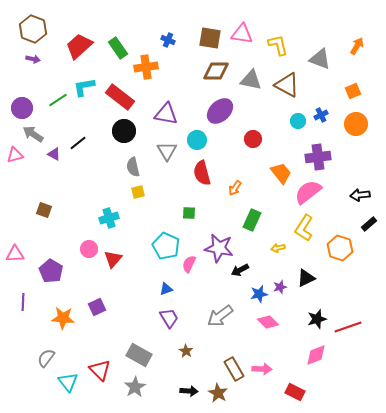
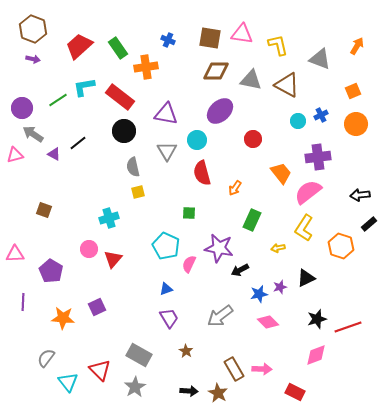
orange hexagon at (340, 248): moved 1 px right, 2 px up
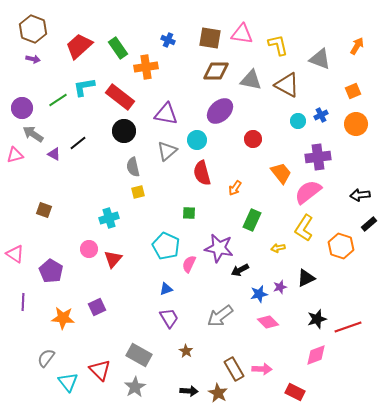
gray triangle at (167, 151): rotated 20 degrees clockwise
pink triangle at (15, 254): rotated 36 degrees clockwise
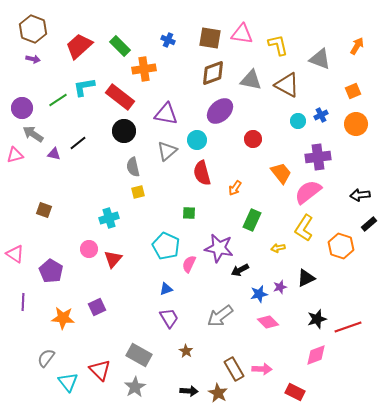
green rectangle at (118, 48): moved 2 px right, 2 px up; rotated 10 degrees counterclockwise
orange cross at (146, 67): moved 2 px left, 2 px down
brown diamond at (216, 71): moved 3 px left, 2 px down; rotated 20 degrees counterclockwise
purple triangle at (54, 154): rotated 16 degrees counterclockwise
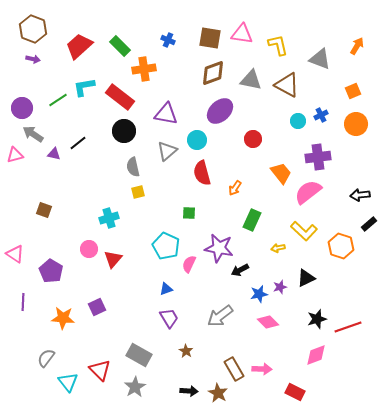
yellow L-shape at (304, 228): moved 3 px down; rotated 80 degrees counterclockwise
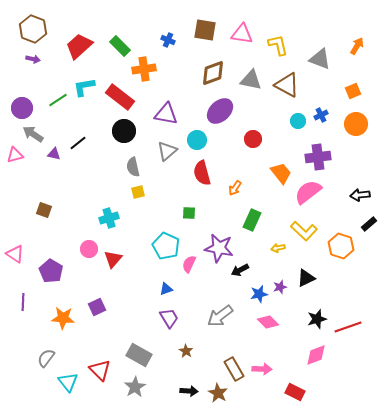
brown square at (210, 38): moved 5 px left, 8 px up
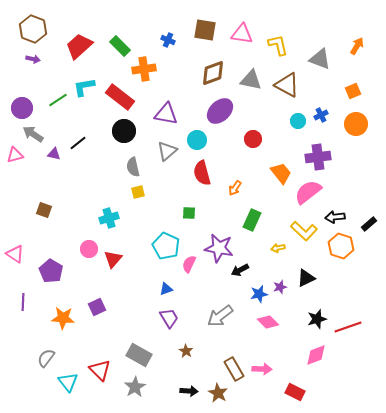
black arrow at (360, 195): moved 25 px left, 22 px down
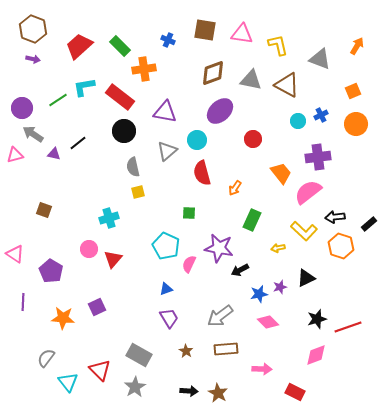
purple triangle at (166, 114): moved 1 px left, 2 px up
brown rectangle at (234, 369): moved 8 px left, 20 px up; rotated 65 degrees counterclockwise
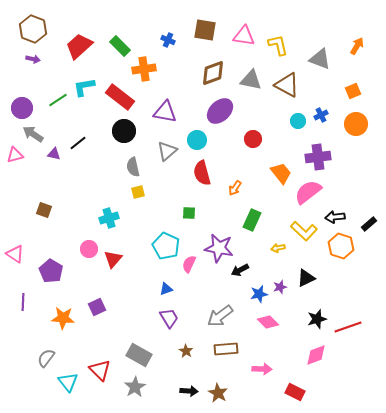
pink triangle at (242, 34): moved 2 px right, 2 px down
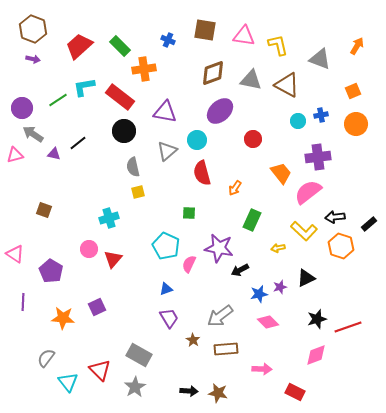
blue cross at (321, 115): rotated 16 degrees clockwise
brown star at (186, 351): moved 7 px right, 11 px up
brown star at (218, 393): rotated 18 degrees counterclockwise
